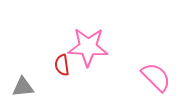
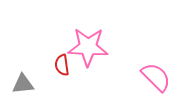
gray triangle: moved 3 px up
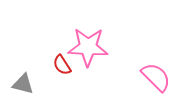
red semicircle: rotated 25 degrees counterclockwise
gray triangle: rotated 20 degrees clockwise
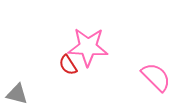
red semicircle: moved 6 px right
gray triangle: moved 6 px left, 10 px down
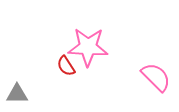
red semicircle: moved 2 px left, 1 px down
gray triangle: rotated 15 degrees counterclockwise
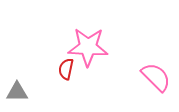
red semicircle: moved 3 px down; rotated 45 degrees clockwise
gray triangle: moved 2 px up
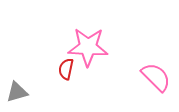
gray triangle: rotated 15 degrees counterclockwise
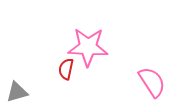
pink semicircle: moved 4 px left, 5 px down; rotated 12 degrees clockwise
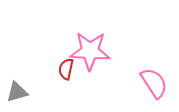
pink star: moved 2 px right, 4 px down
pink semicircle: moved 2 px right, 1 px down
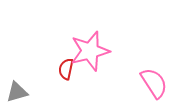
pink star: rotated 18 degrees counterclockwise
